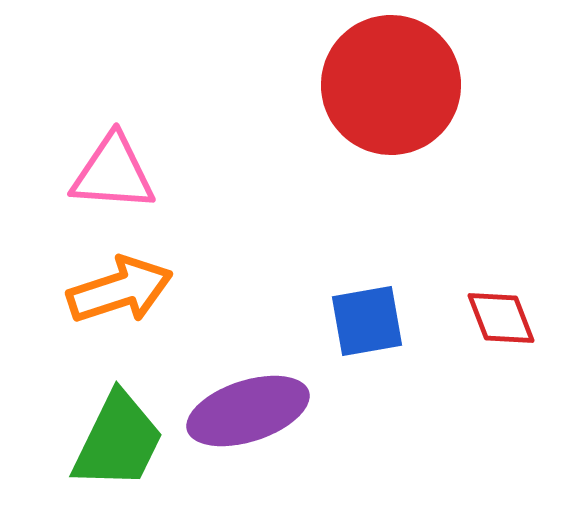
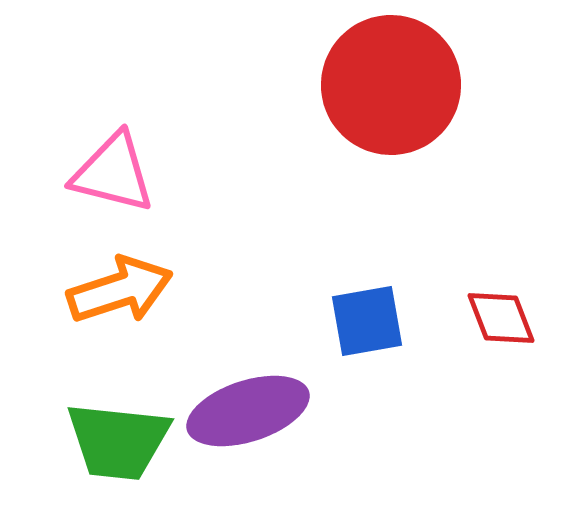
pink triangle: rotated 10 degrees clockwise
green trapezoid: rotated 70 degrees clockwise
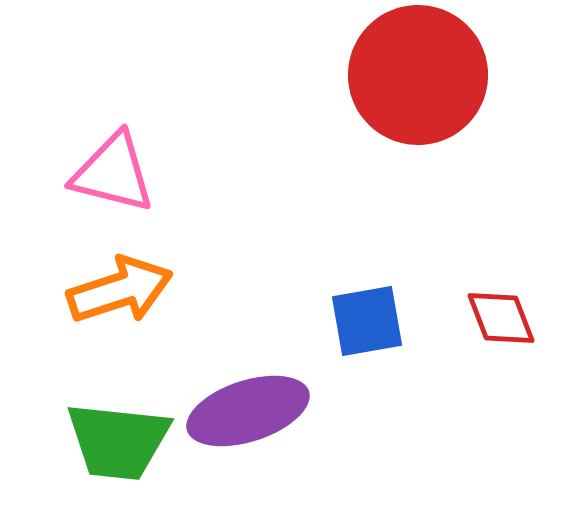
red circle: moved 27 px right, 10 px up
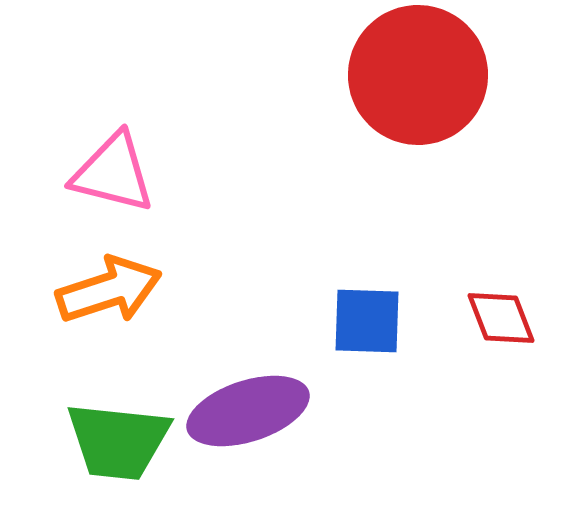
orange arrow: moved 11 px left
blue square: rotated 12 degrees clockwise
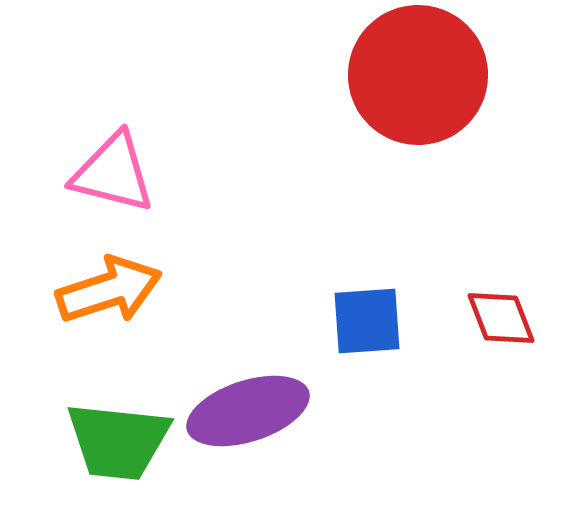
blue square: rotated 6 degrees counterclockwise
